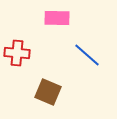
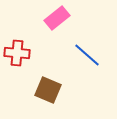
pink rectangle: rotated 40 degrees counterclockwise
brown square: moved 2 px up
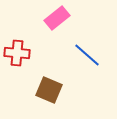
brown square: moved 1 px right
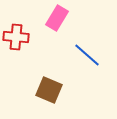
pink rectangle: rotated 20 degrees counterclockwise
red cross: moved 1 px left, 16 px up
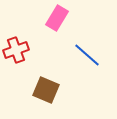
red cross: moved 13 px down; rotated 25 degrees counterclockwise
brown square: moved 3 px left
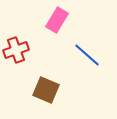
pink rectangle: moved 2 px down
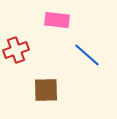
pink rectangle: rotated 65 degrees clockwise
brown square: rotated 24 degrees counterclockwise
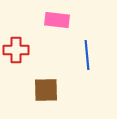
red cross: rotated 20 degrees clockwise
blue line: rotated 44 degrees clockwise
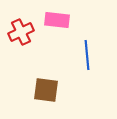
red cross: moved 5 px right, 18 px up; rotated 25 degrees counterclockwise
brown square: rotated 8 degrees clockwise
